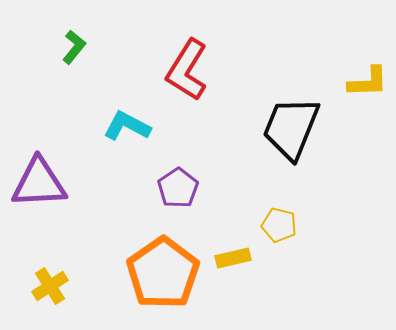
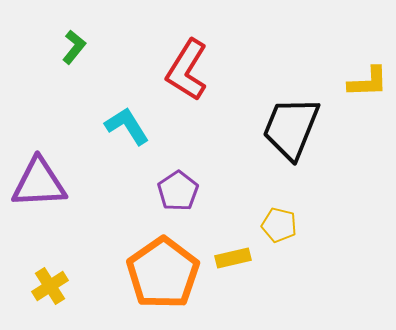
cyan L-shape: rotated 30 degrees clockwise
purple pentagon: moved 3 px down
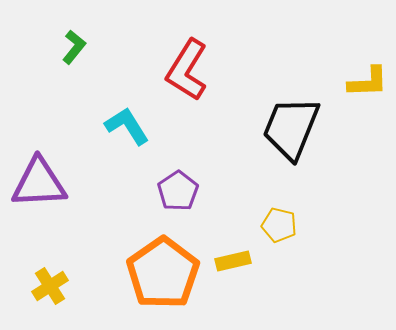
yellow rectangle: moved 3 px down
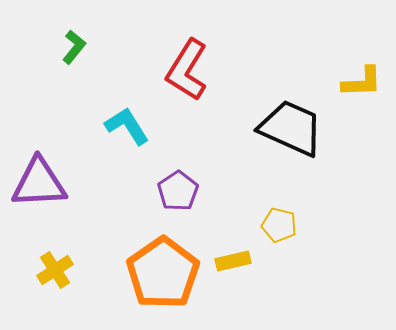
yellow L-shape: moved 6 px left
black trapezoid: rotated 92 degrees clockwise
yellow cross: moved 5 px right, 16 px up
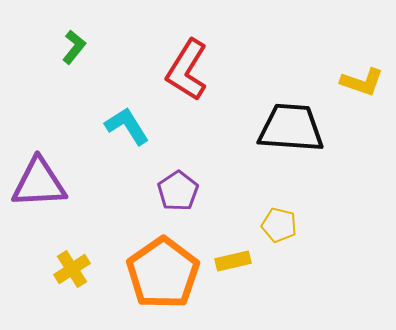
yellow L-shape: rotated 21 degrees clockwise
black trapezoid: rotated 20 degrees counterclockwise
yellow cross: moved 17 px right, 1 px up
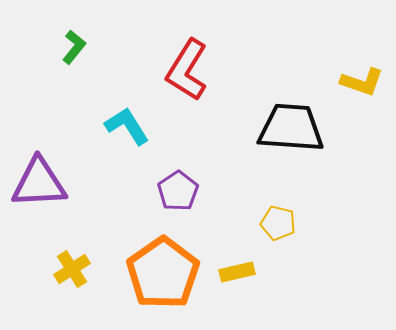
yellow pentagon: moved 1 px left, 2 px up
yellow rectangle: moved 4 px right, 11 px down
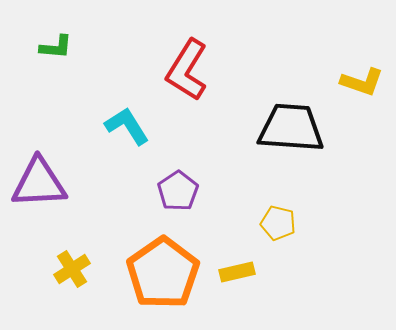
green L-shape: moved 18 px left; rotated 56 degrees clockwise
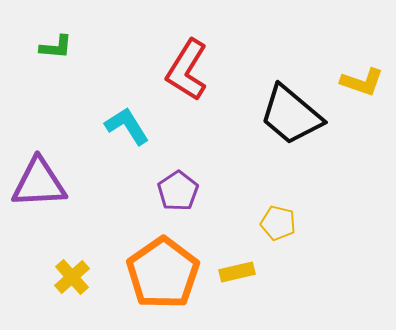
black trapezoid: moved 13 px up; rotated 144 degrees counterclockwise
yellow cross: moved 8 px down; rotated 9 degrees counterclockwise
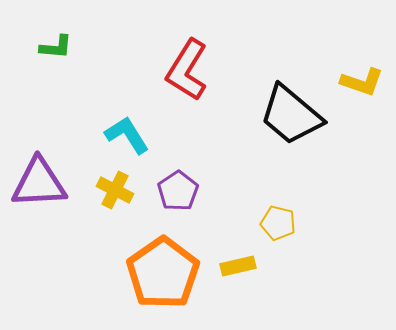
cyan L-shape: moved 9 px down
yellow rectangle: moved 1 px right, 6 px up
yellow cross: moved 43 px right, 87 px up; rotated 21 degrees counterclockwise
